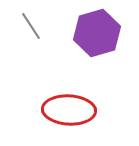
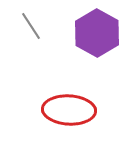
purple hexagon: rotated 15 degrees counterclockwise
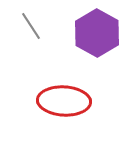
red ellipse: moved 5 px left, 9 px up
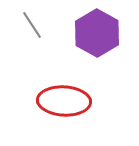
gray line: moved 1 px right, 1 px up
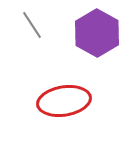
red ellipse: rotated 12 degrees counterclockwise
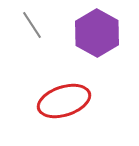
red ellipse: rotated 9 degrees counterclockwise
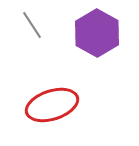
red ellipse: moved 12 px left, 4 px down
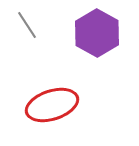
gray line: moved 5 px left
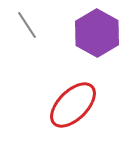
red ellipse: moved 21 px right; rotated 27 degrees counterclockwise
